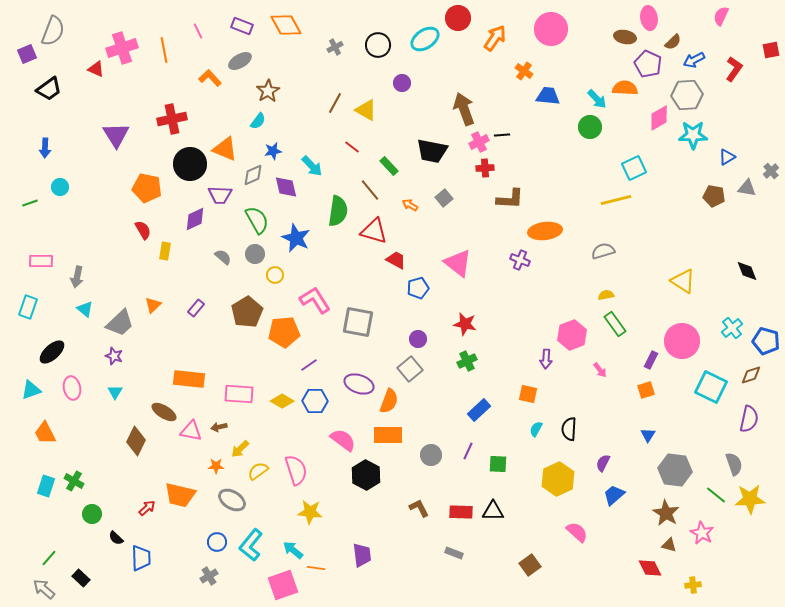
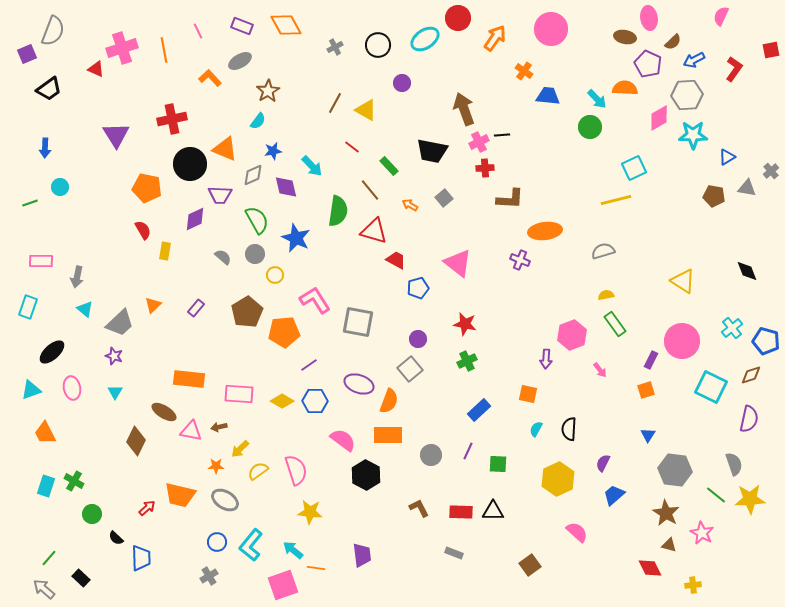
gray ellipse at (232, 500): moved 7 px left
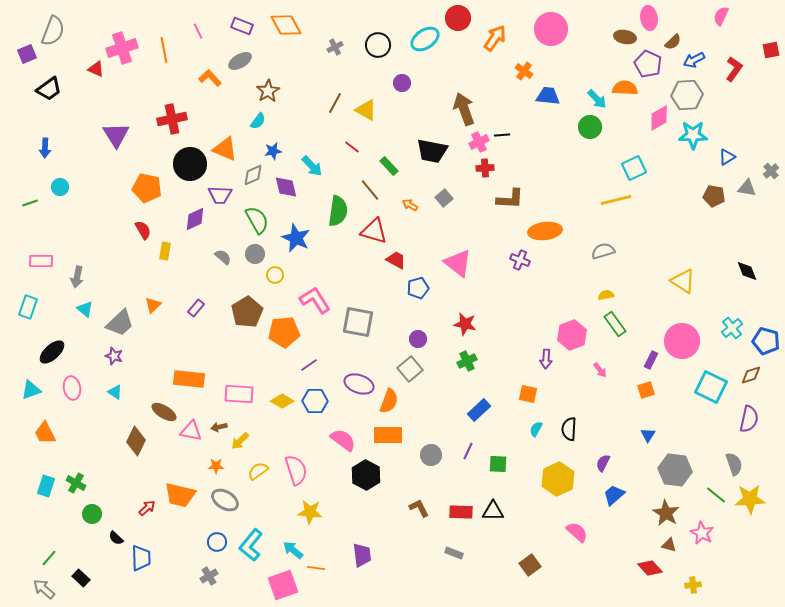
cyan triangle at (115, 392): rotated 28 degrees counterclockwise
yellow arrow at (240, 449): moved 8 px up
green cross at (74, 481): moved 2 px right, 2 px down
red diamond at (650, 568): rotated 15 degrees counterclockwise
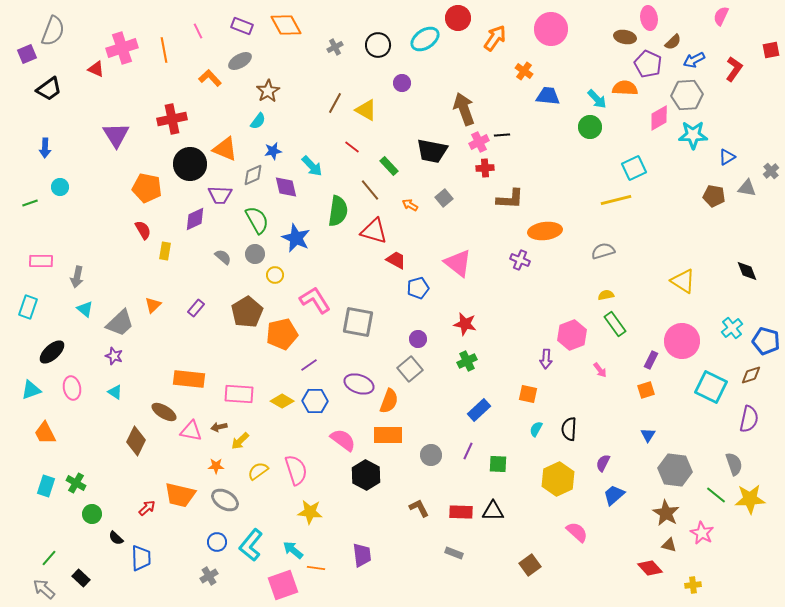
orange pentagon at (284, 332): moved 2 px left, 2 px down; rotated 8 degrees counterclockwise
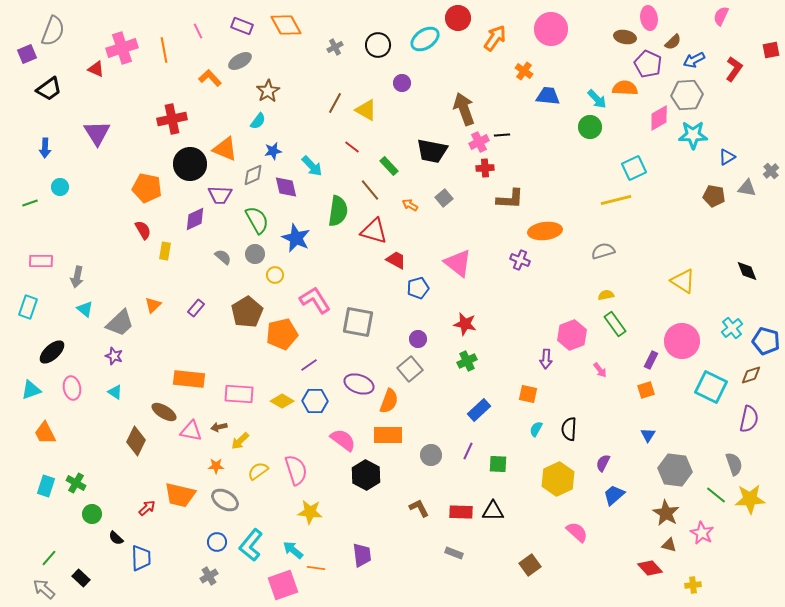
purple triangle at (116, 135): moved 19 px left, 2 px up
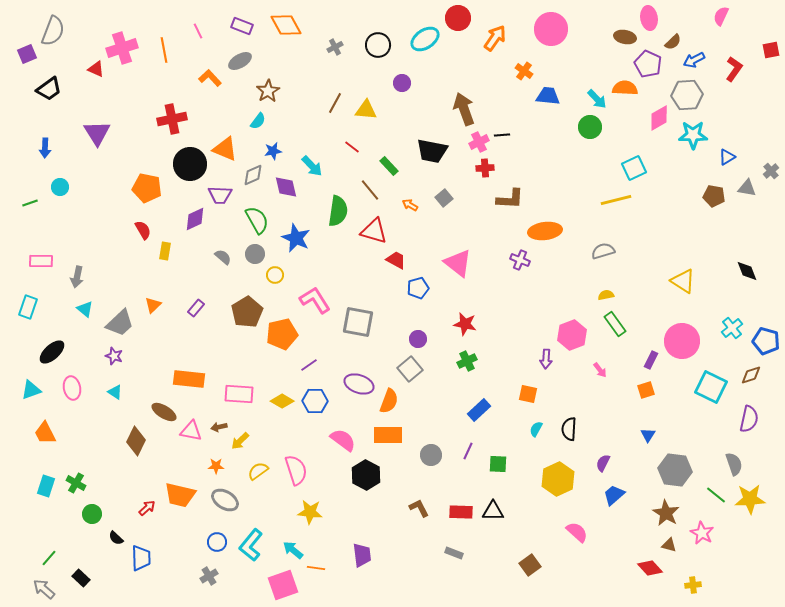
yellow triangle at (366, 110): rotated 25 degrees counterclockwise
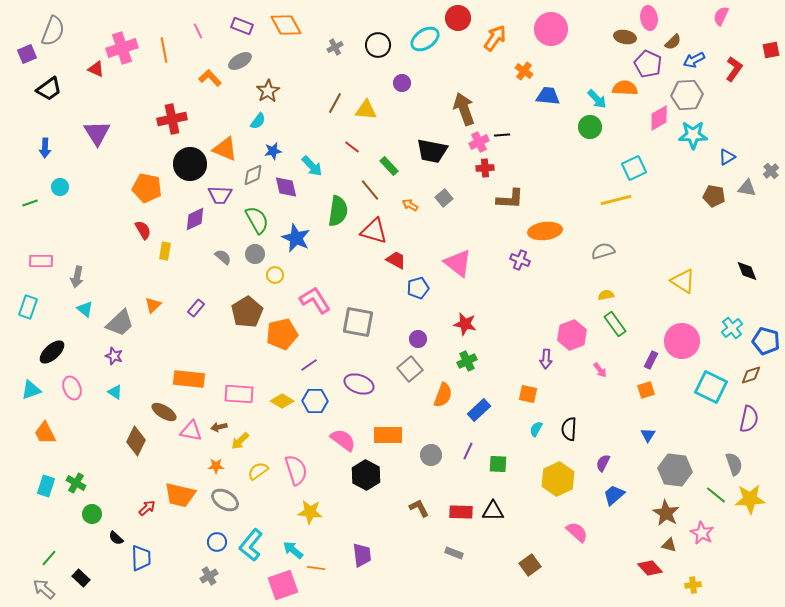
pink ellipse at (72, 388): rotated 10 degrees counterclockwise
orange semicircle at (389, 401): moved 54 px right, 6 px up
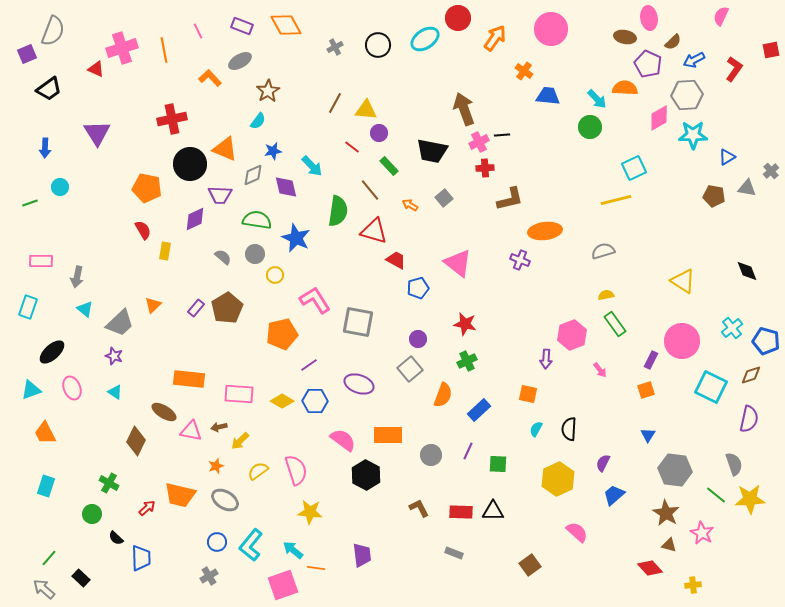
purple circle at (402, 83): moved 23 px left, 50 px down
brown L-shape at (510, 199): rotated 16 degrees counterclockwise
green semicircle at (257, 220): rotated 52 degrees counterclockwise
brown pentagon at (247, 312): moved 20 px left, 4 px up
orange star at (216, 466): rotated 21 degrees counterclockwise
green cross at (76, 483): moved 33 px right
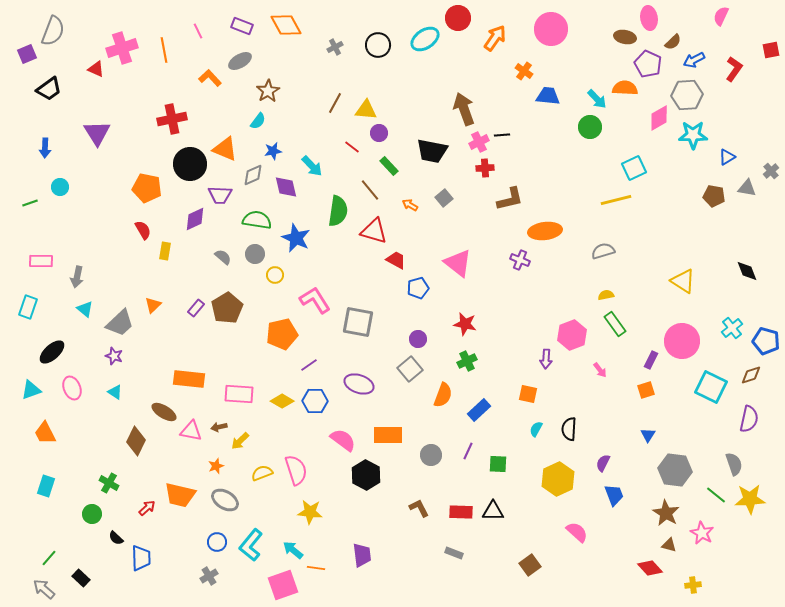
yellow semicircle at (258, 471): moved 4 px right, 2 px down; rotated 15 degrees clockwise
blue trapezoid at (614, 495): rotated 110 degrees clockwise
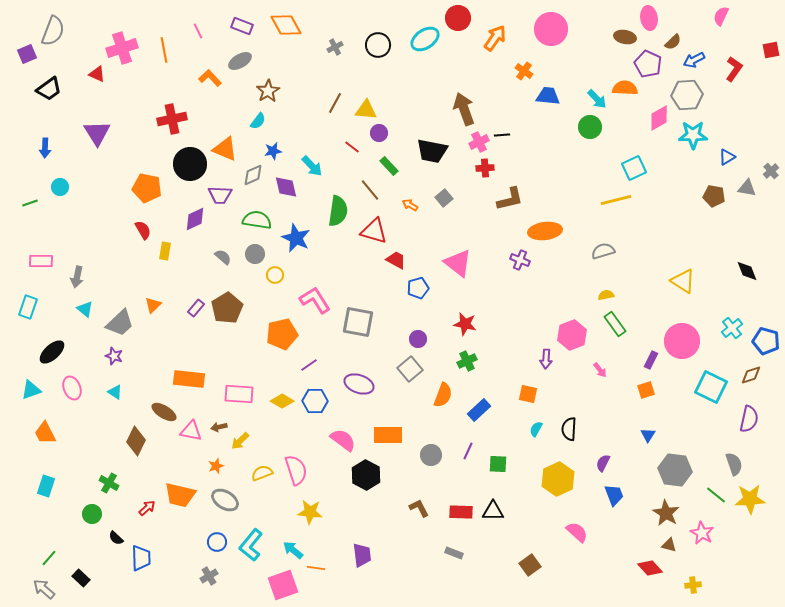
red triangle at (96, 69): moved 1 px right, 5 px down
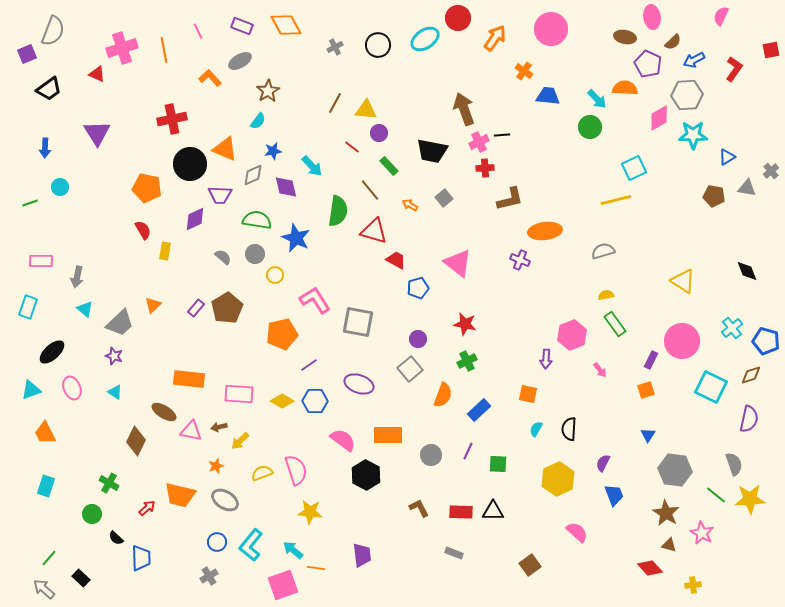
pink ellipse at (649, 18): moved 3 px right, 1 px up
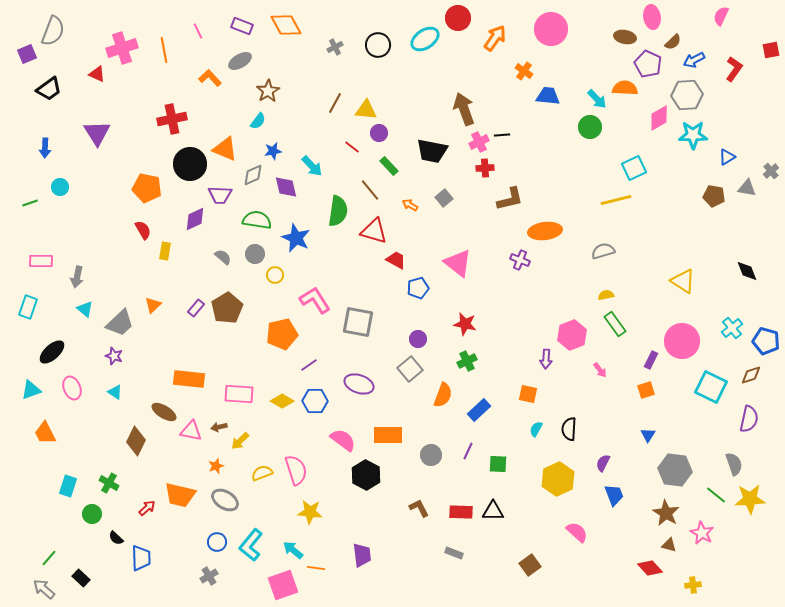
cyan rectangle at (46, 486): moved 22 px right
